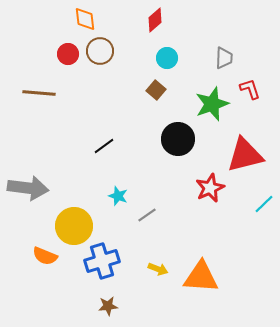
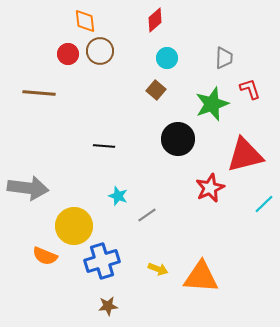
orange diamond: moved 2 px down
black line: rotated 40 degrees clockwise
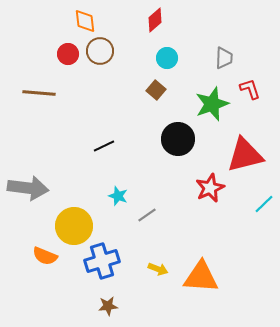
black line: rotated 30 degrees counterclockwise
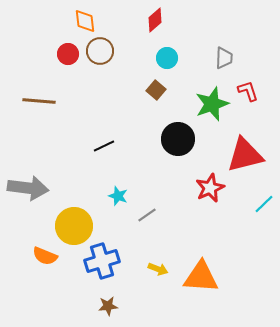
red L-shape: moved 2 px left, 2 px down
brown line: moved 8 px down
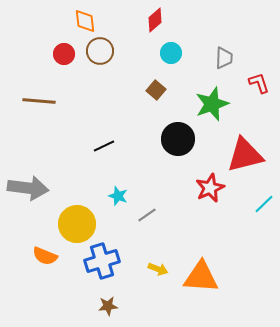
red circle: moved 4 px left
cyan circle: moved 4 px right, 5 px up
red L-shape: moved 11 px right, 8 px up
yellow circle: moved 3 px right, 2 px up
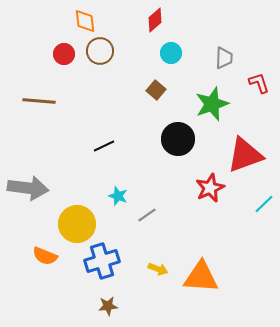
red triangle: rotated 6 degrees counterclockwise
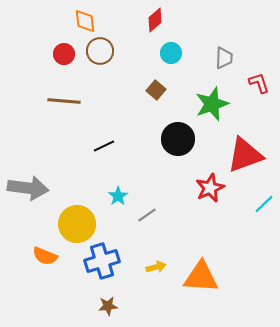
brown line: moved 25 px right
cyan star: rotated 18 degrees clockwise
yellow arrow: moved 2 px left, 2 px up; rotated 36 degrees counterclockwise
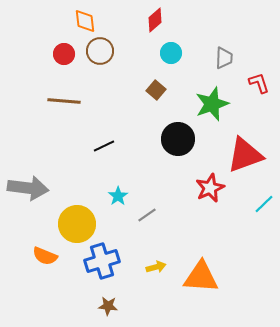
brown star: rotated 12 degrees clockwise
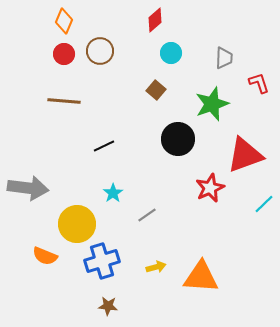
orange diamond: moved 21 px left; rotated 30 degrees clockwise
cyan star: moved 5 px left, 3 px up
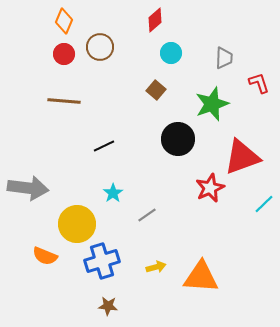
brown circle: moved 4 px up
red triangle: moved 3 px left, 2 px down
